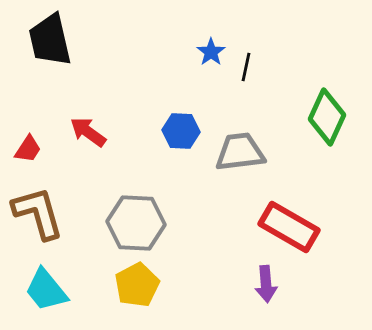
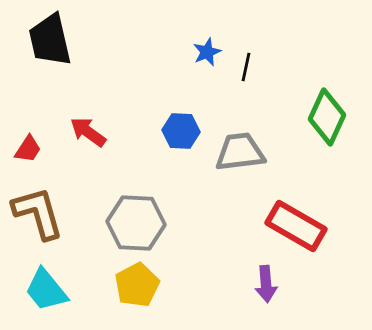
blue star: moved 4 px left; rotated 12 degrees clockwise
red rectangle: moved 7 px right, 1 px up
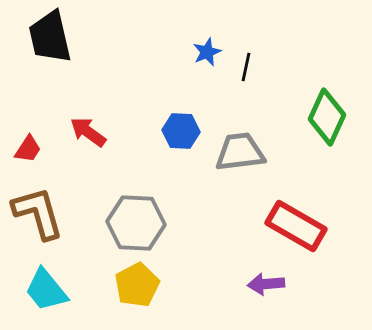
black trapezoid: moved 3 px up
purple arrow: rotated 90 degrees clockwise
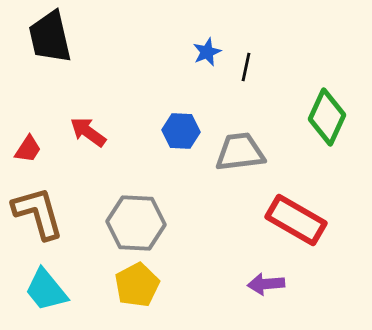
red rectangle: moved 6 px up
